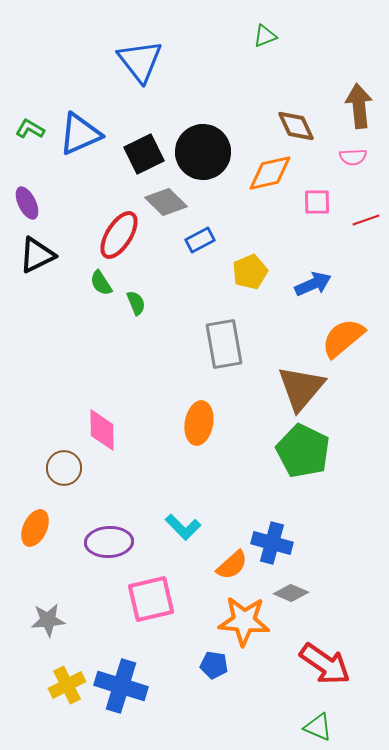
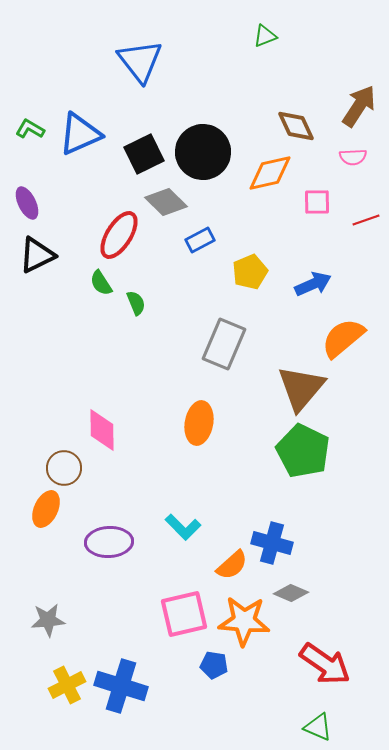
brown arrow at (359, 106): rotated 39 degrees clockwise
gray rectangle at (224, 344): rotated 33 degrees clockwise
orange ellipse at (35, 528): moved 11 px right, 19 px up
pink square at (151, 599): moved 33 px right, 15 px down
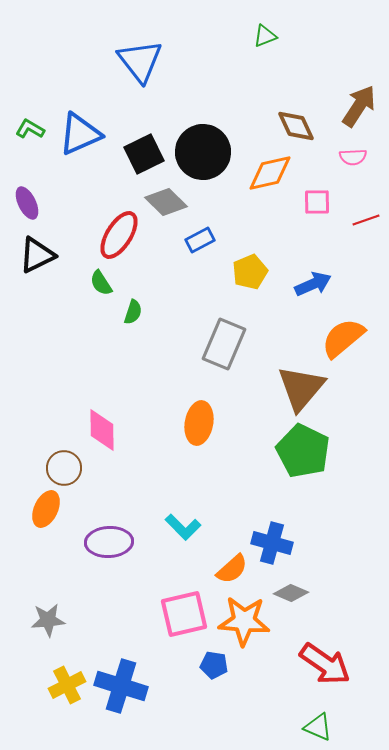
green semicircle at (136, 303): moved 3 px left, 9 px down; rotated 40 degrees clockwise
orange semicircle at (232, 565): moved 4 px down
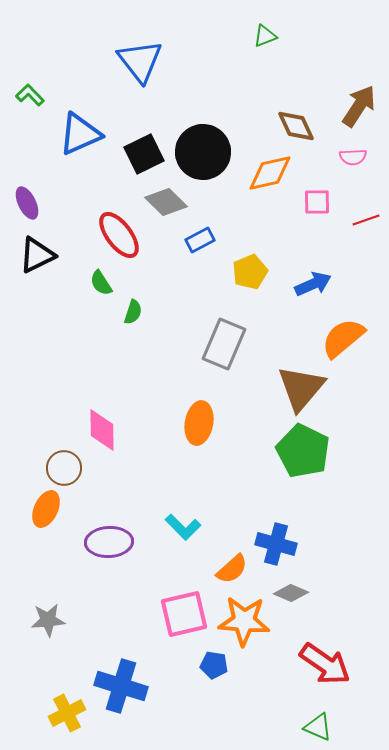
green L-shape at (30, 129): moved 34 px up; rotated 16 degrees clockwise
red ellipse at (119, 235): rotated 69 degrees counterclockwise
blue cross at (272, 543): moved 4 px right, 1 px down
yellow cross at (67, 685): moved 28 px down
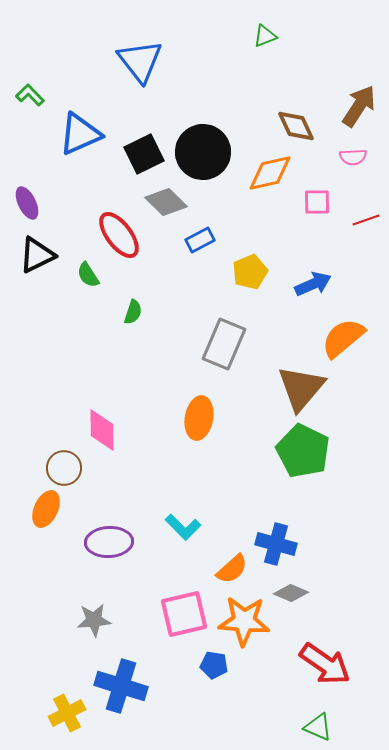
green semicircle at (101, 283): moved 13 px left, 8 px up
orange ellipse at (199, 423): moved 5 px up
gray star at (48, 620): moved 46 px right
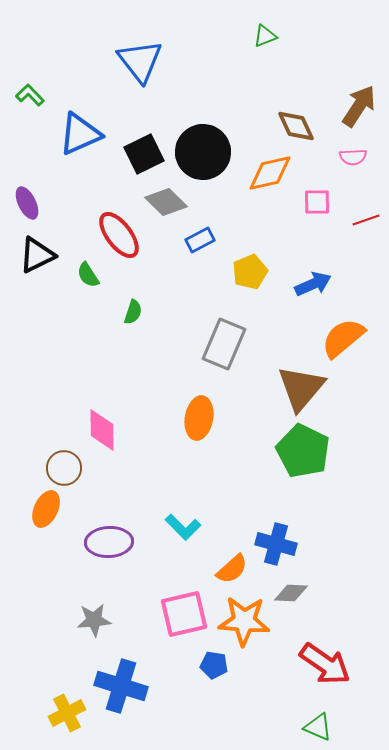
gray diamond at (291, 593): rotated 20 degrees counterclockwise
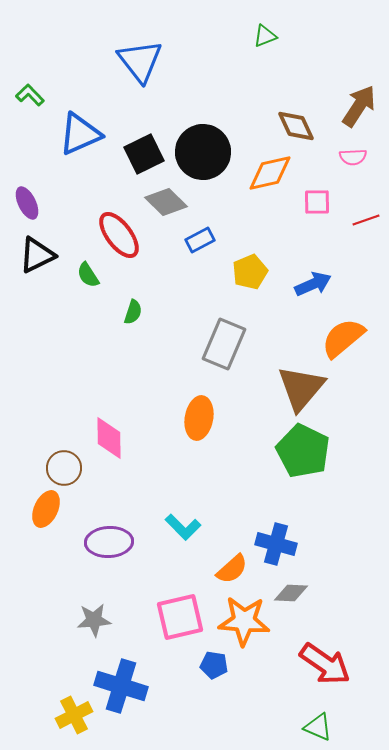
pink diamond at (102, 430): moved 7 px right, 8 px down
pink square at (184, 614): moved 4 px left, 3 px down
yellow cross at (67, 713): moved 7 px right, 2 px down
